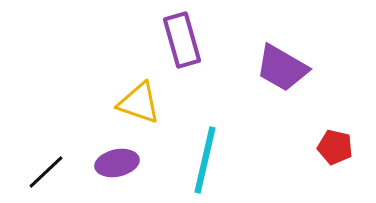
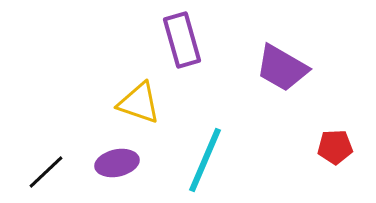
red pentagon: rotated 16 degrees counterclockwise
cyan line: rotated 10 degrees clockwise
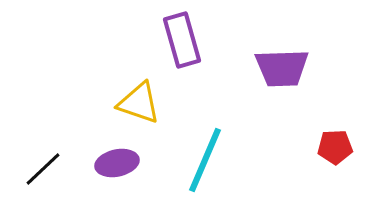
purple trapezoid: rotated 32 degrees counterclockwise
black line: moved 3 px left, 3 px up
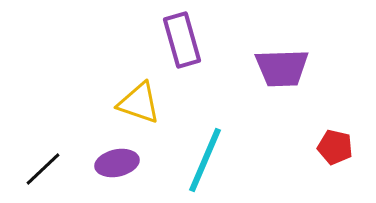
red pentagon: rotated 16 degrees clockwise
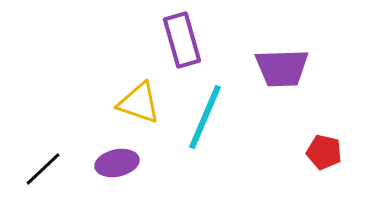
red pentagon: moved 11 px left, 5 px down
cyan line: moved 43 px up
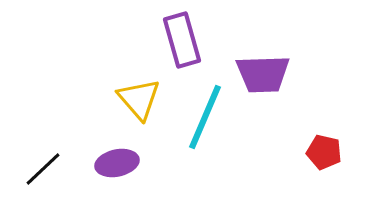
purple trapezoid: moved 19 px left, 6 px down
yellow triangle: moved 4 px up; rotated 30 degrees clockwise
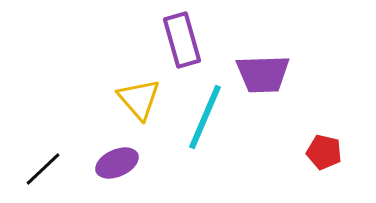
purple ellipse: rotated 12 degrees counterclockwise
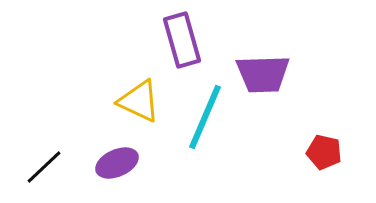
yellow triangle: moved 2 px down; rotated 24 degrees counterclockwise
black line: moved 1 px right, 2 px up
